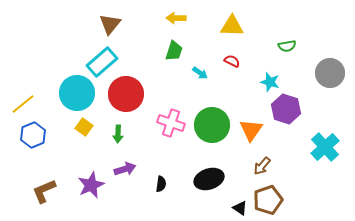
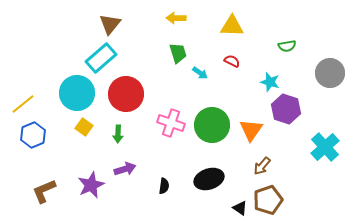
green trapezoid: moved 4 px right, 2 px down; rotated 35 degrees counterclockwise
cyan rectangle: moved 1 px left, 4 px up
black semicircle: moved 3 px right, 2 px down
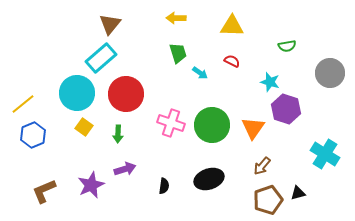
orange triangle: moved 2 px right, 2 px up
cyan cross: moved 7 px down; rotated 16 degrees counterclockwise
black triangle: moved 58 px right, 15 px up; rotated 49 degrees counterclockwise
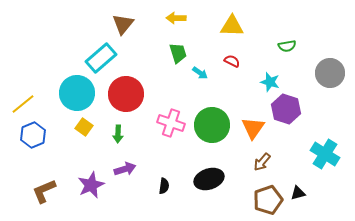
brown triangle: moved 13 px right
brown arrow: moved 4 px up
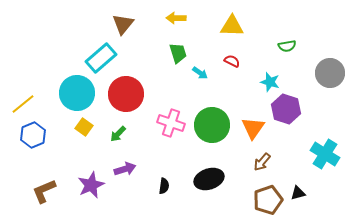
green arrow: rotated 42 degrees clockwise
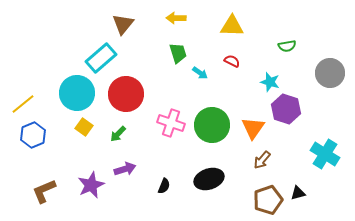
brown arrow: moved 2 px up
black semicircle: rotated 14 degrees clockwise
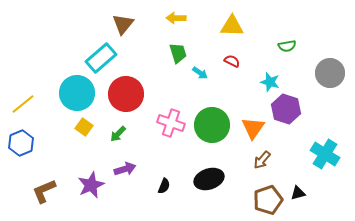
blue hexagon: moved 12 px left, 8 px down
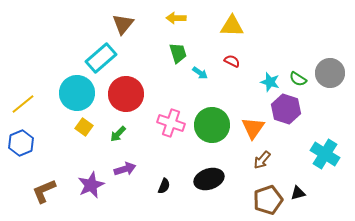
green semicircle: moved 11 px right, 33 px down; rotated 42 degrees clockwise
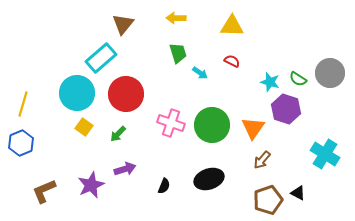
yellow line: rotated 35 degrees counterclockwise
black triangle: rotated 42 degrees clockwise
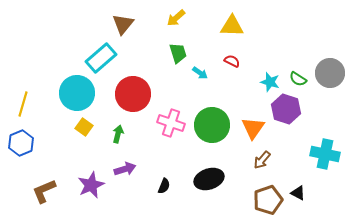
yellow arrow: rotated 42 degrees counterclockwise
red circle: moved 7 px right
green arrow: rotated 150 degrees clockwise
cyan cross: rotated 20 degrees counterclockwise
